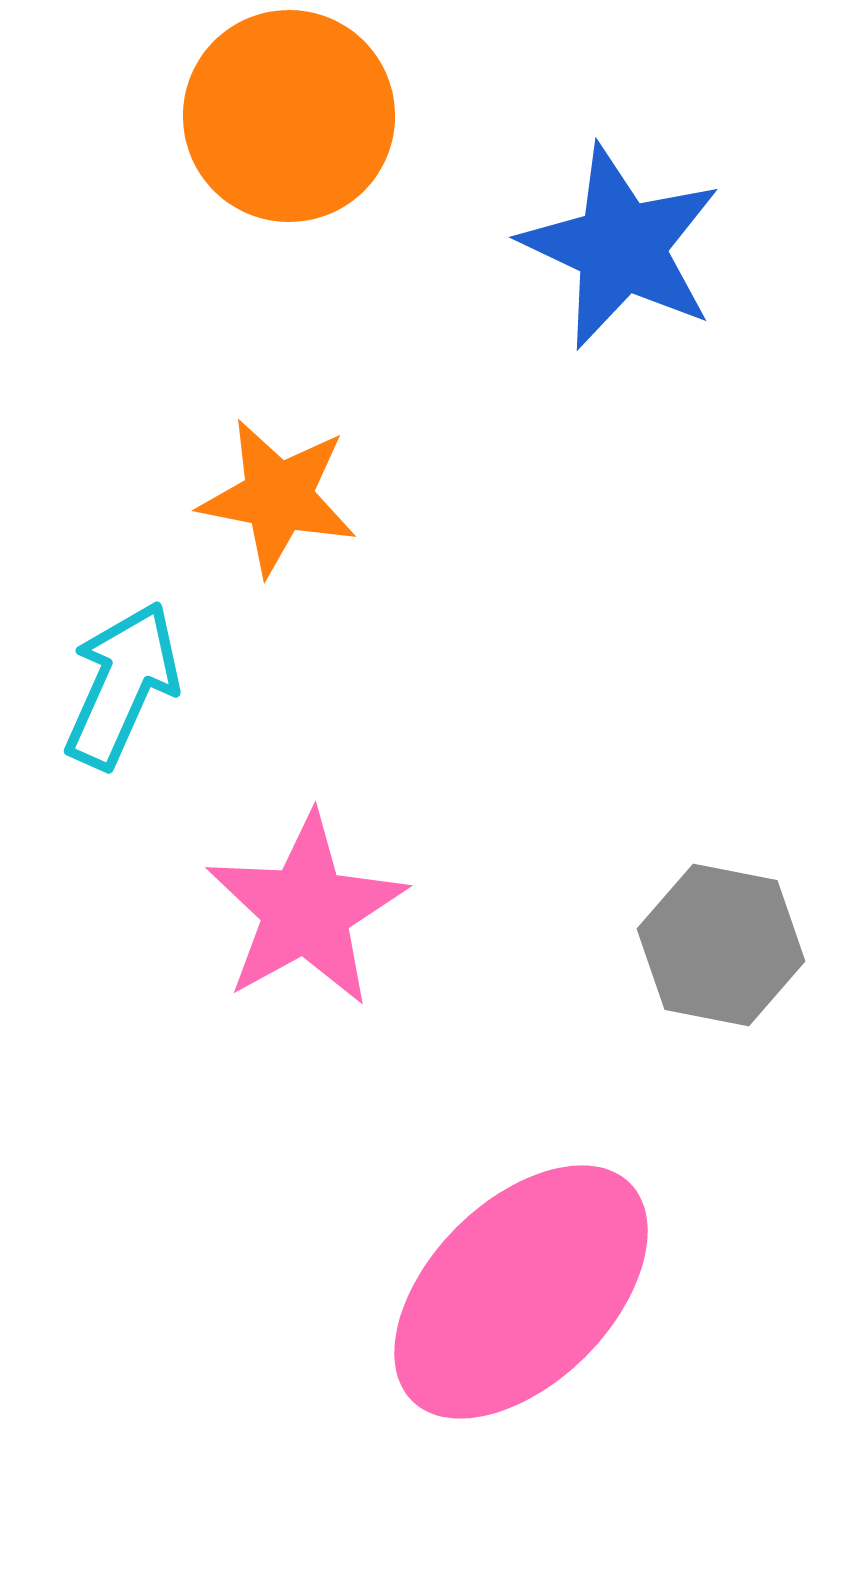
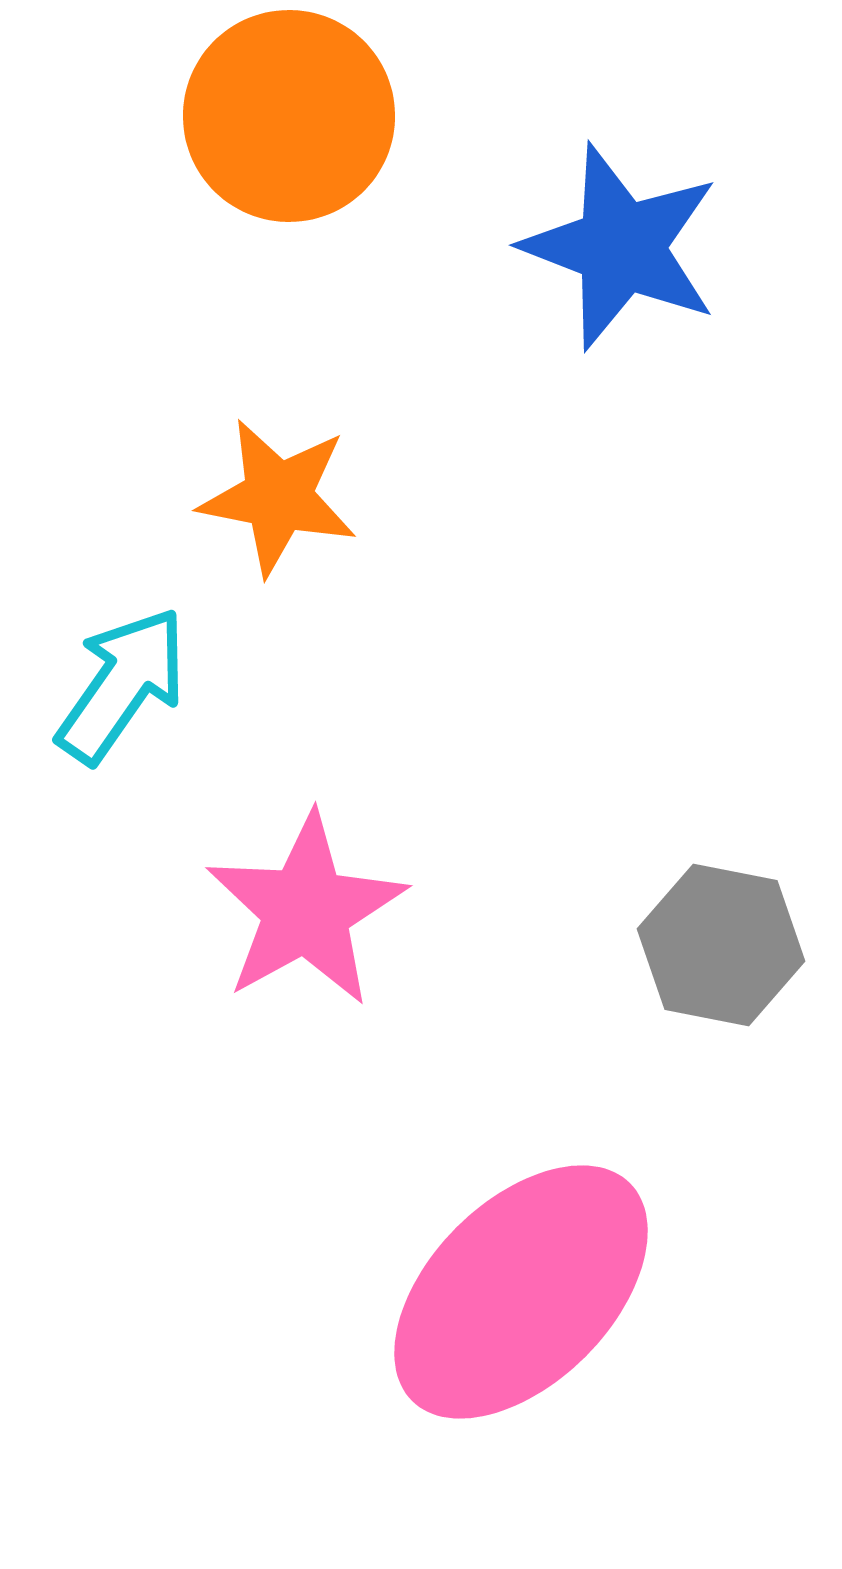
blue star: rotated 4 degrees counterclockwise
cyan arrow: rotated 11 degrees clockwise
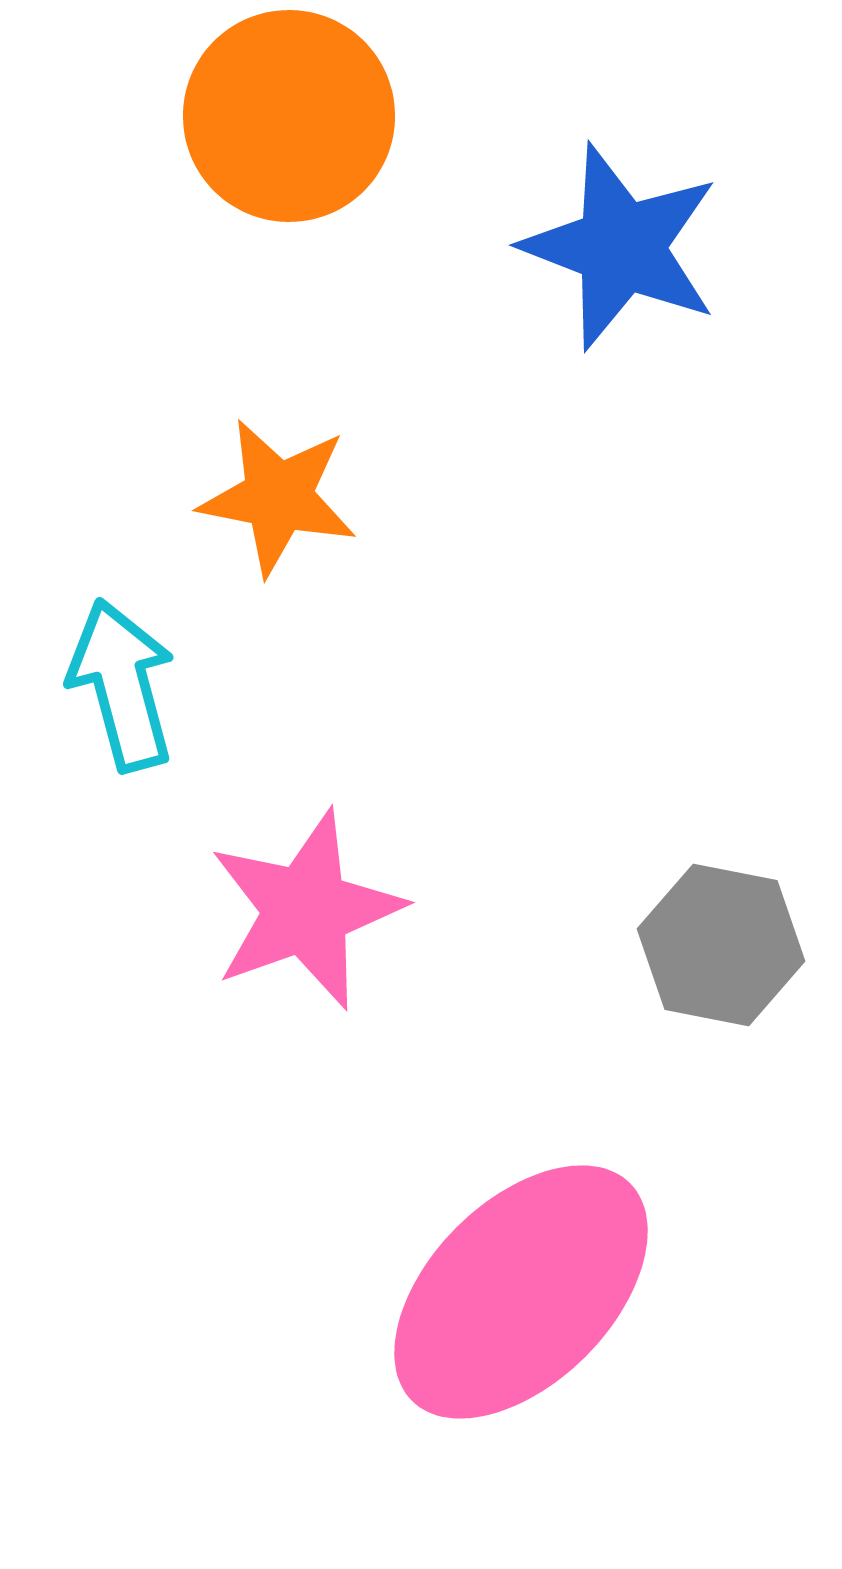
cyan arrow: rotated 50 degrees counterclockwise
pink star: rotated 9 degrees clockwise
